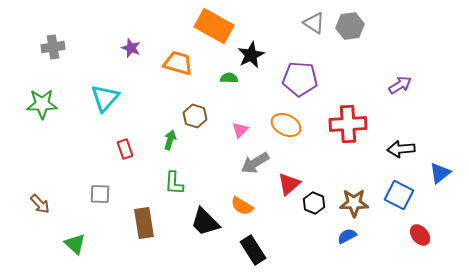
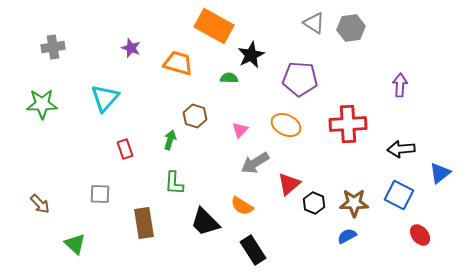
gray hexagon: moved 1 px right, 2 px down
purple arrow: rotated 55 degrees counterclockwise
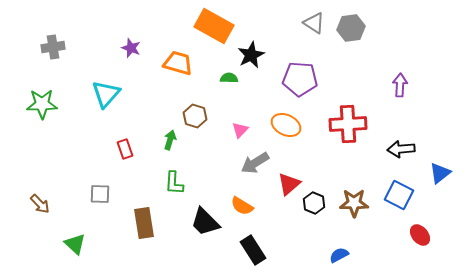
cyan triangle: moved 1 px right, 4 px up
blue semicircle: moved 8 px left, 19 px down
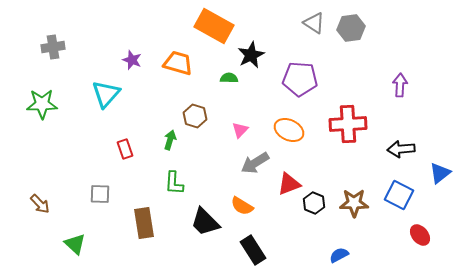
purple star: moved 1 px right, 12 px down
orange ellipse: moved 3 px right, 5 px down
red triangle: rotated 20 degrees clockwise
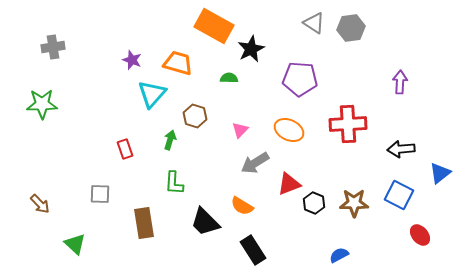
black star: moved 6 px up
purple arrow: moved 3 px up
cyan triangle: moved 46 px right
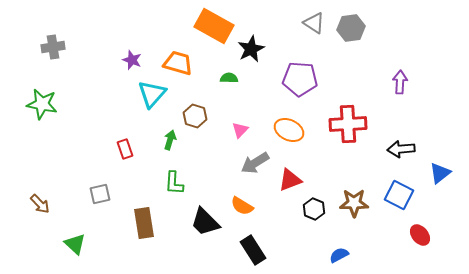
green star: rotated 12 degrees clockwise
red triangle: moved 1 px right, 4 px up
gray square: rotated 15 degrees counterclockwise
black hexagon: moved 6 px down
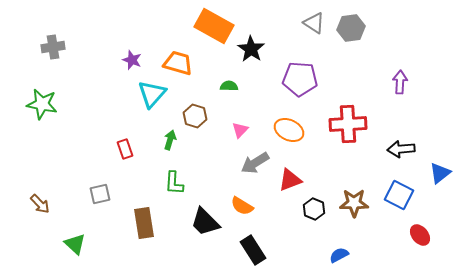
black star: rotated 12 degrees counterclockwise
green semicircle: moved 8 px down
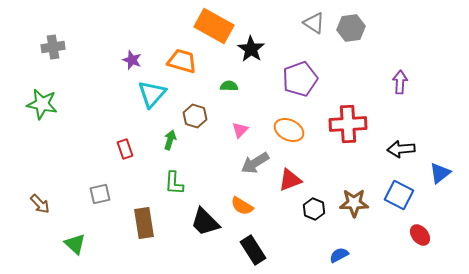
orange trapezoid: moved 4 px right, 2 px up
purple pentagon: rotated 24 degrees counterclockwise
